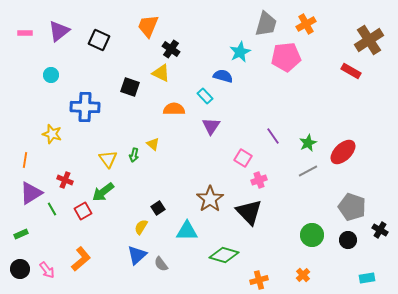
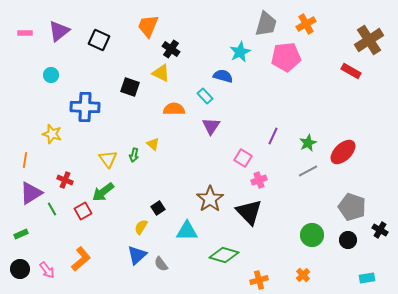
purple line at (273, 136): rotated 60 degrees clockwise
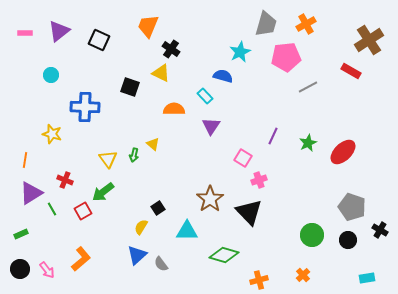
gray line at (308, 171): moved 84 px up
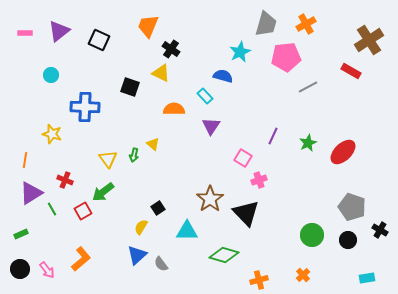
black triangle at (249, 212): moved 3 px left, 1 px down
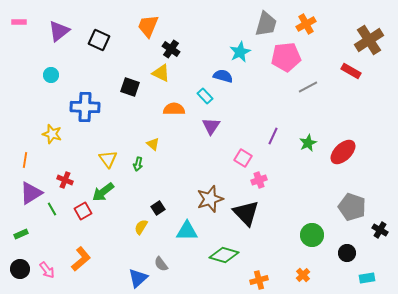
pink rectangle at (25, 33): moved 6 px left, 11 px up
green arrow at (134, 155): moved 4 px right, 9 px down
brown star at (210, 199): rotated 16 degrees clockwise
black circle at (348, 240): moved 1 px left, 13 px down
blue triangle at (137, 255): moved 1 px right, 23 px down
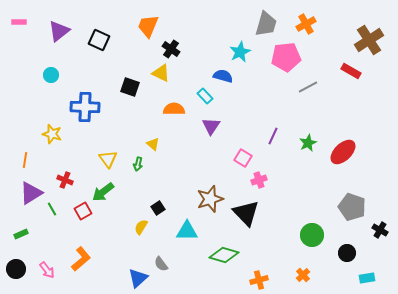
black circle at (20, 269): moved 4 px left
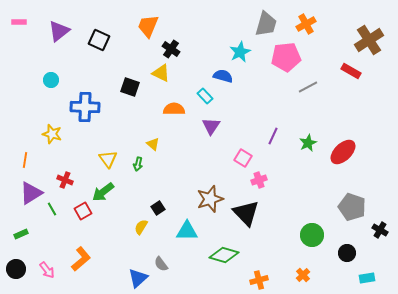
cyan circle at (51, 75): moved 5 px down
